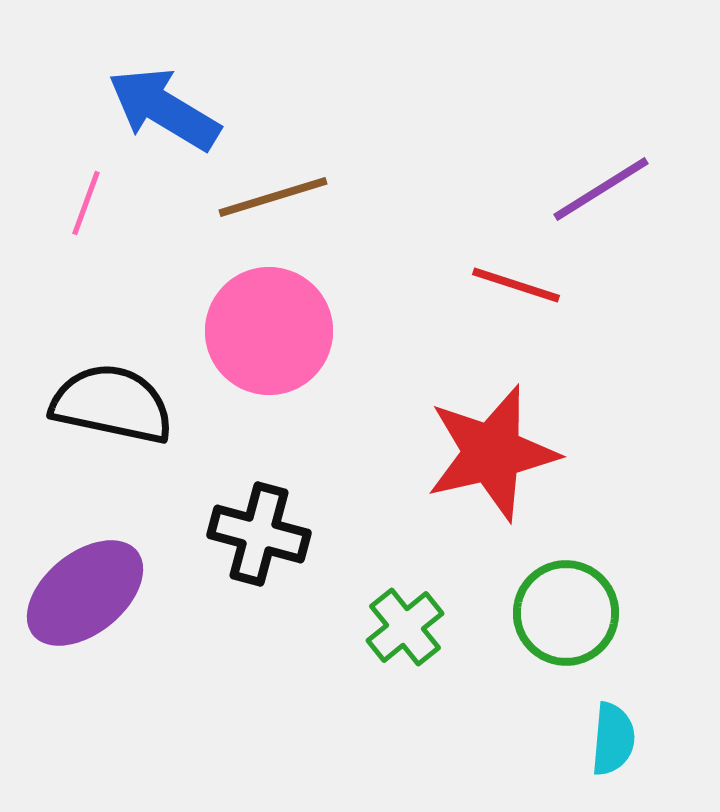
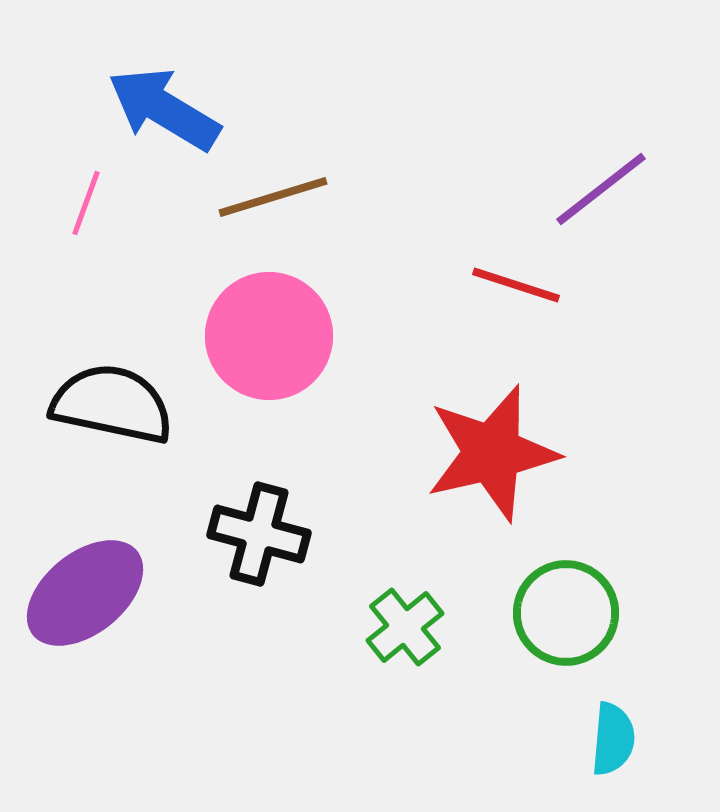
purple line: rotated 6 degrees counterclockwise
pink circle: moved 5 px down
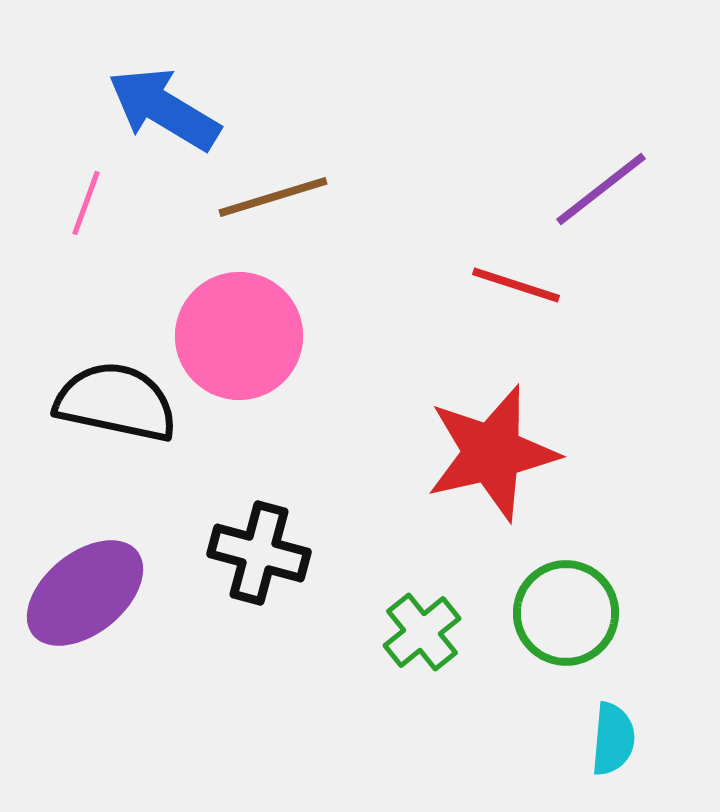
pink circle: moved 30 px left
black semicircle: moved 4 px right, 2 px up
black cross: moved 19 px down
green cross: moved 17 px right, 5 px down
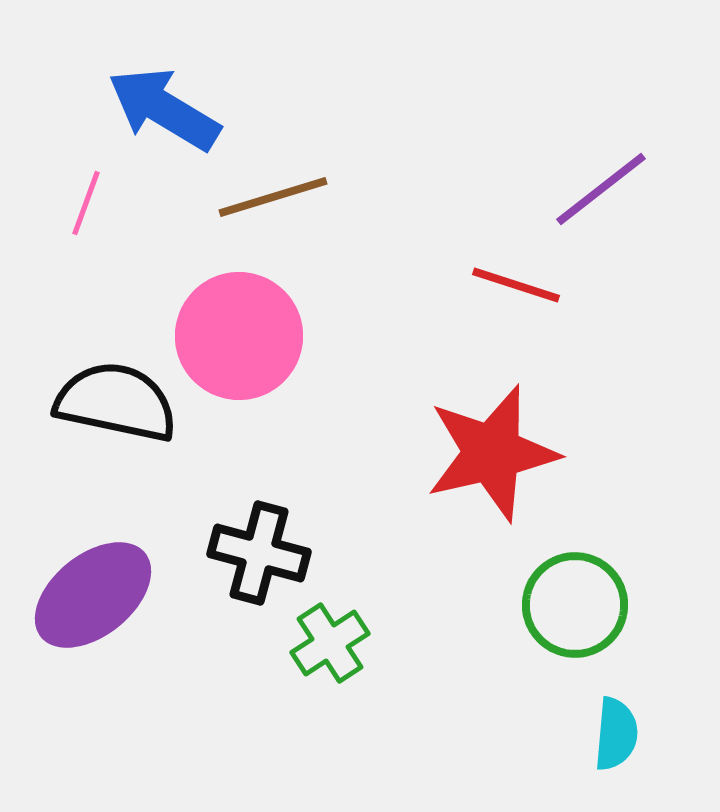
purple ellipse: moved 8 px right, 2 px down
green circle: moved 9 px right, 8 px up
green cross: moved 92 px left, 11 px down; rotated 6 degrees clockwise
cyan semicircle: moved 3 px right, 5 px up
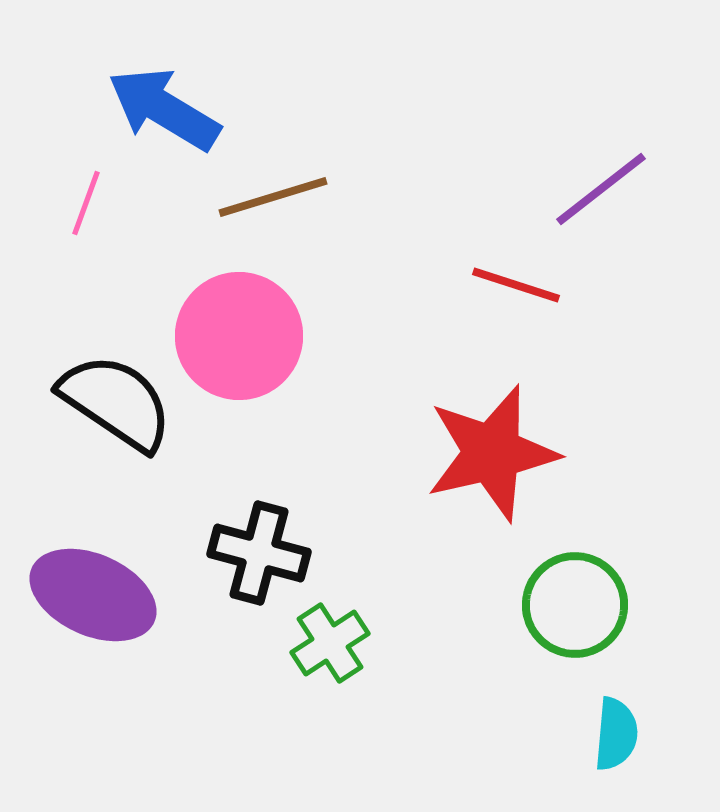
black semicircle: rotated 22 degrees clockwise
purple ellipse: rotated 63 degrees clockwise
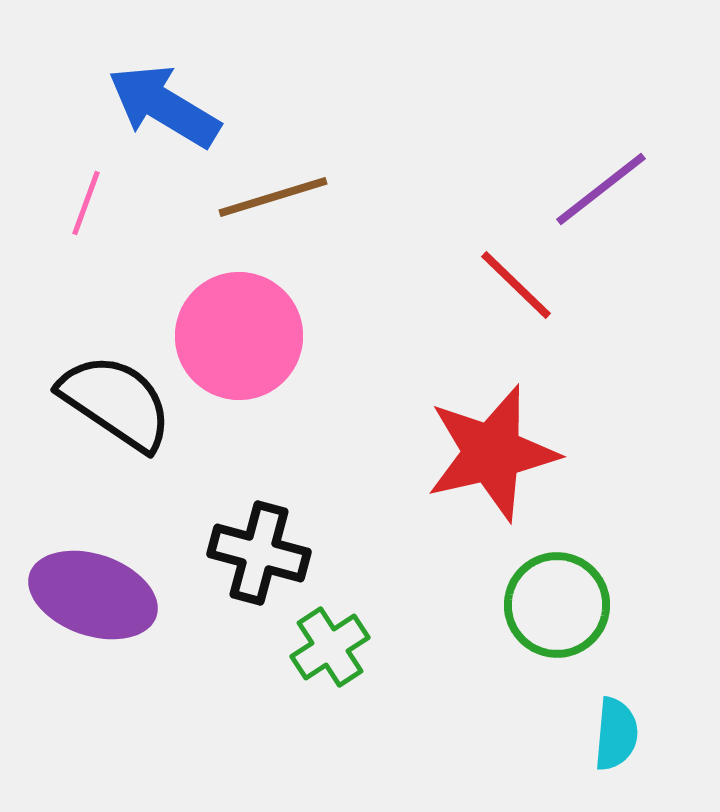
blue arrow: moved 3 px up
red line: rotated 26 degrees clockwise
purple ellipse: rotated 5 degrees counterclockwise
green circle: moved 18 px left
green cross: moved 4 px down
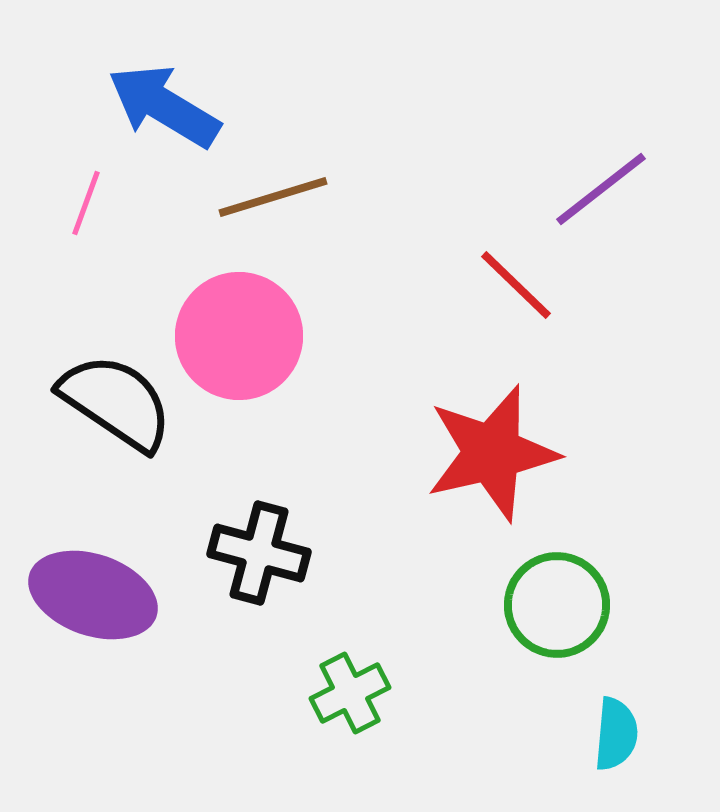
green cross: moved 20 px right, 46 px down; rotated 6 degrees clockwise
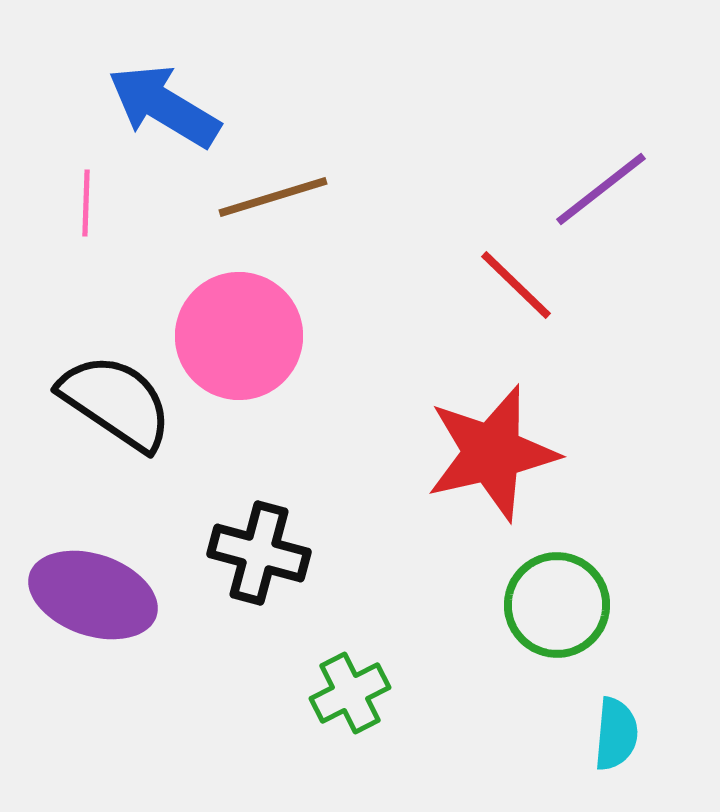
pink line: rotated 18 degrees counterclockwise
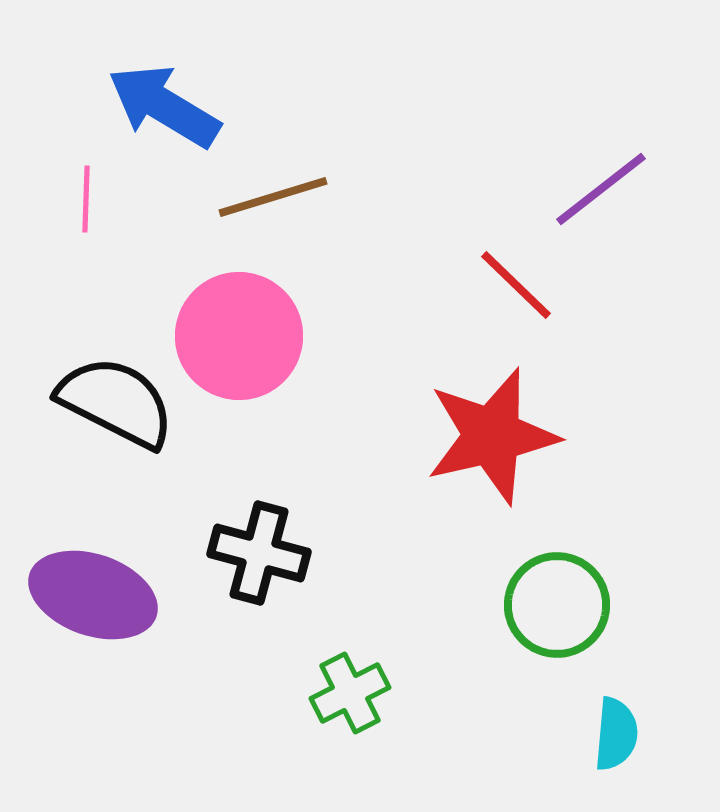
pink line: moved 4 px up
black semicircle: rotated 7 degrees counterclockwise
red star: moved 17 px up
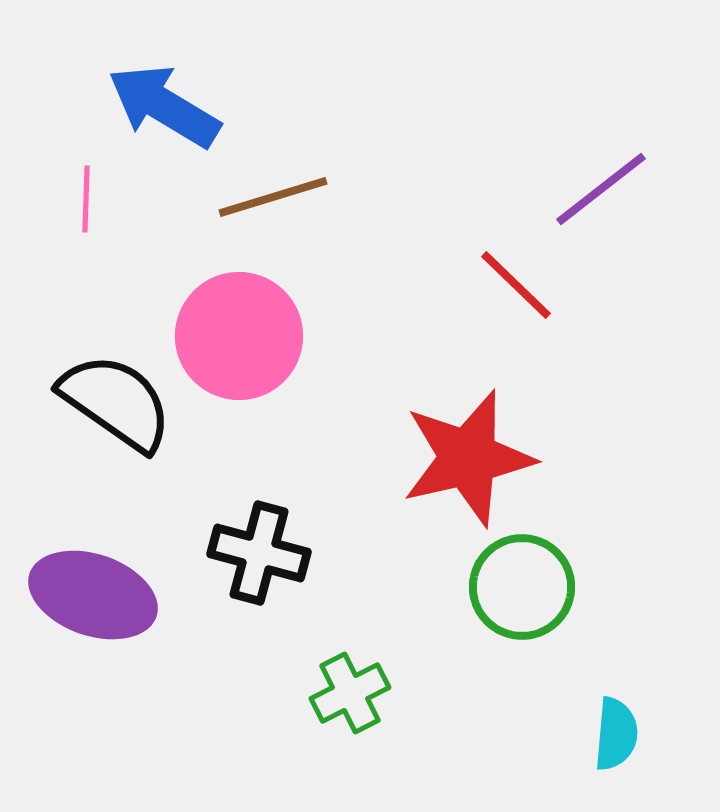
black semicircle: rotated 8 degrees clockwise
red star: moved 24 px left, 22 px down
green circle: moved 35 px left, 18 px up
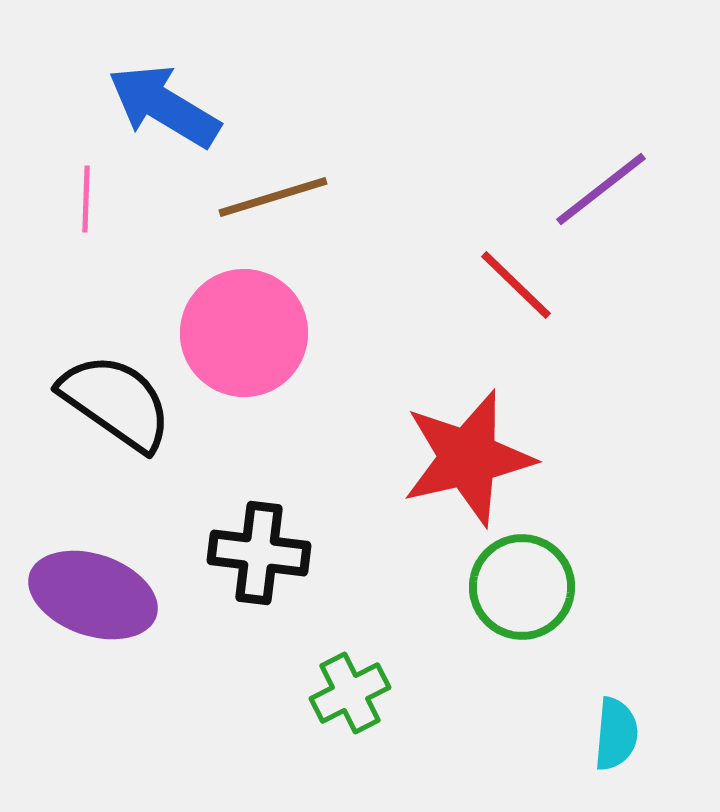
pink circle: moved 5 px right, 3 px up
black cross: rotated 8 degrees counterclockwise
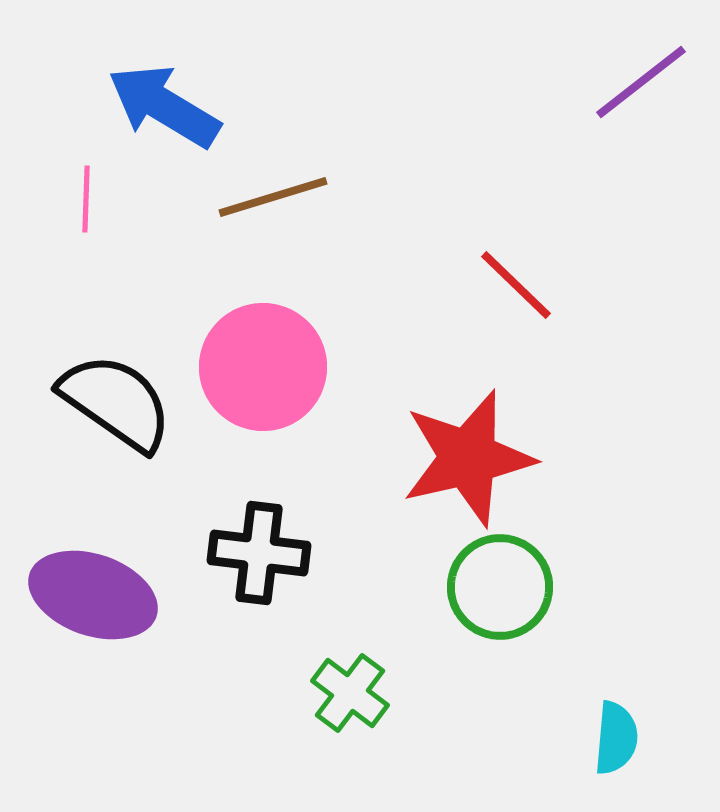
purple line: moved 40 px right, 107 px up
pink circle: moved 19 px right, 34 px down
green circle: moved 22 px left
green cross: rotated 26 degrees counterclockwise
cyan semicircle: moved 4 px down
